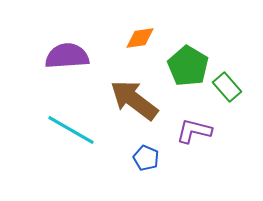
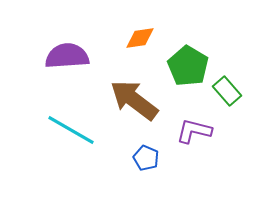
green rectangle: moved 4 px down
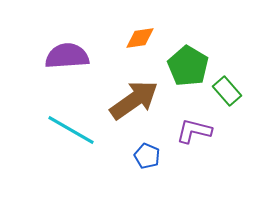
brown arrow: rotated 108 degrees clockwise
blue pentagon: moved 1 px right, 2 px up
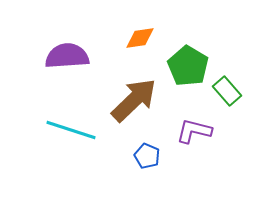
brown arrow: rotated 9 degrees counterclockwise
cyan line: rotated 12 degrees counterclockwise
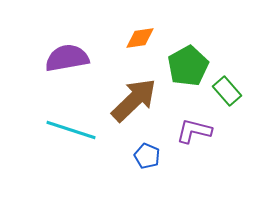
purple semicircle: moved 2 px down; rotated 6 degrees counterclockwise
green pentagon: rotated 12 degrees clockwise
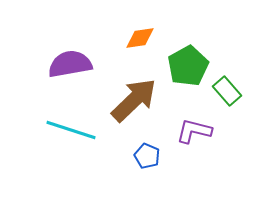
purple semicircle: moved 3 px right, 6 px down
